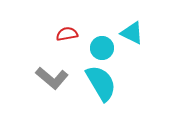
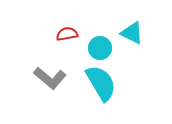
cyan circle: moved 2 px left
gray L-shape: moved 2 px left
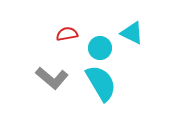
gray L-shape: moved 2 px right
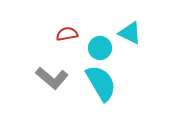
cyan triangle: moved 2 px left
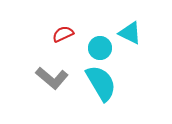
red semicircle: moved 4 px left; rotated 15 degrees counterclockwise
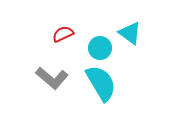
cyan triangle: rotated 10 degrees clockwise
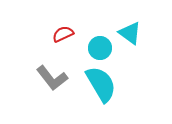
gray L-shape: rotated 12 degrees clockwise
cyan semicircle: moved 1 px down
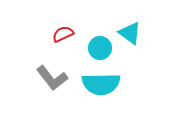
cyan semicircle: rotated 120 degrees clockwise
